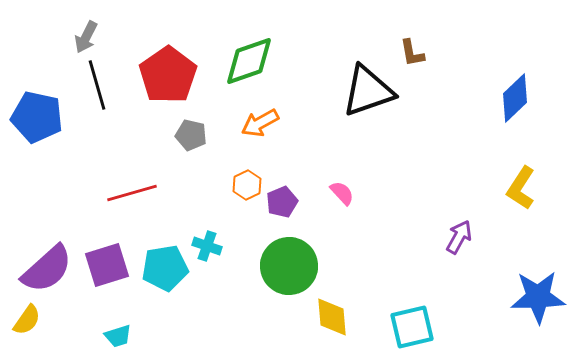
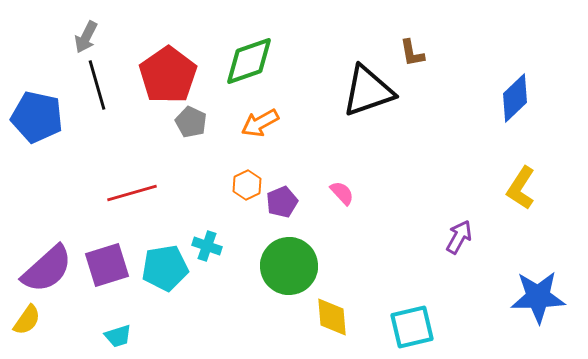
gray pentagon: moved 13 px up; rotated 12 degrees clockwise
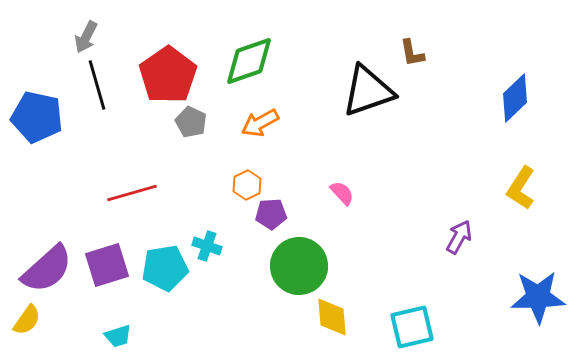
purple pentagon: moved 11 px left, 12 px down; rotated 20 degrees clockwise
green circle: moved 10 px right
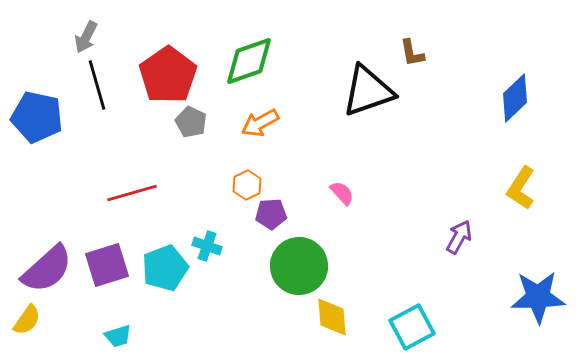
cyan pentagon: rotated 12 degrees counterclockwise
cyan square: rotated 15 degrees counterclockwise
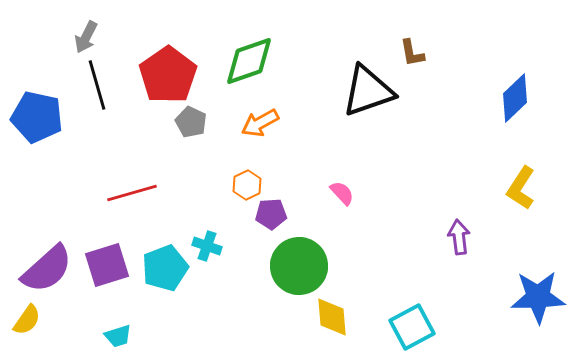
purple arrow: rotated 36 degrees counterclockwise
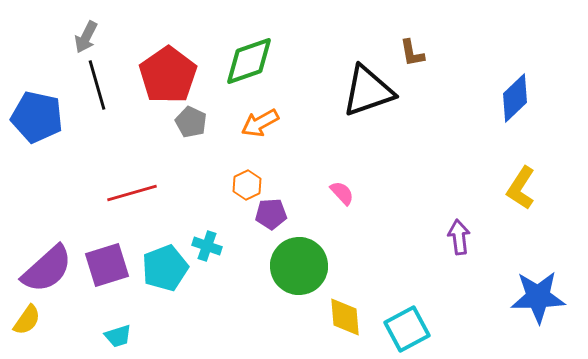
yellow diamond: moved 13 px right
cyan square: moved 5 px left, 2 px down
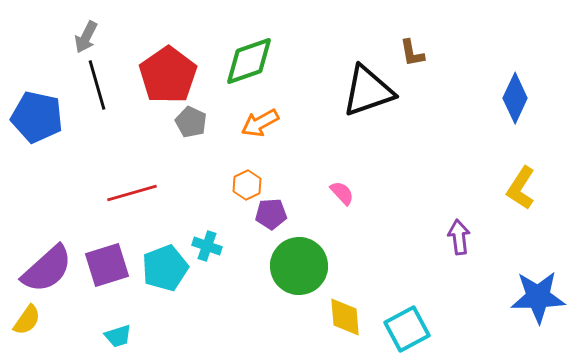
blue diamond: rotated 21 degrees counterclockwise
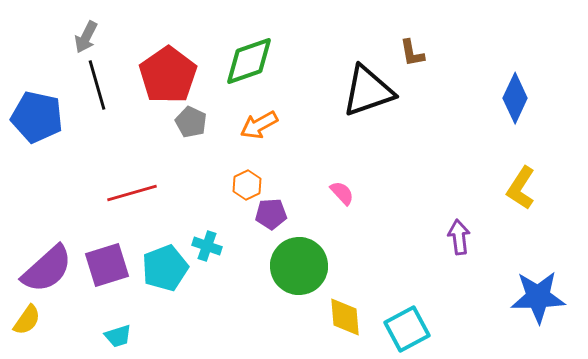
orange arrow: moved 1 px left, 2 px down
